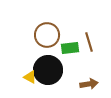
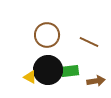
brown line: rotated 48 degrees counterclockwise
green rectangle: moved 23 px down
brown arrow: moved 7 px right, 3 px up
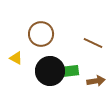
brown circle: moved 6 px left, 1 px up
brown line: moved 4 px right, 1 px down
black circle: moved 2 px right, 1 px down
yellow triangle: moved 14 px left, 19 px up
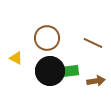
brown circle: moved 6 px right, 4 px down
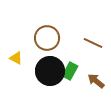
green rectangle: rotated 54 degrees counterclockwise
brown arrow: rotated 132 degrees counterclockwise
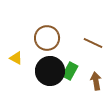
brown arrow: rotated 42 degrees clockwise
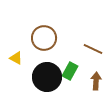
brown circle: moved 3 px left
brown line: moved 6 px down
black circle: moved 3 px left, 6 px down
brown arrow: rotated 12 degrees clockwise
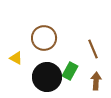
brown line: rotated 42 degrees clockwise
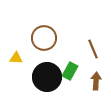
yellow triangle: rotated 24 degrees counterclockwise
